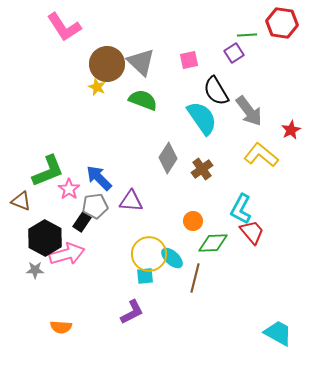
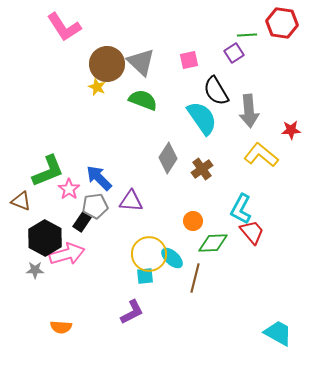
gray arrow: rotated 32 degrees clockwise
red star: rotated 24 degrees clockwise
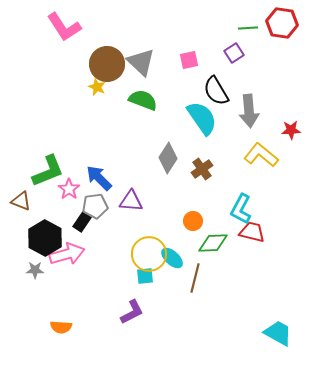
green line: moved 1 px right, 7 px up
red trapezoid: rotated 36 degrees counterclockwise
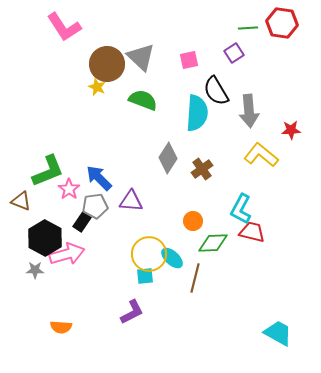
gray triangle: moved 5 px up
cyan semicircle: moved 5 px left, 5 px up; rotated 39 degrees clockwise
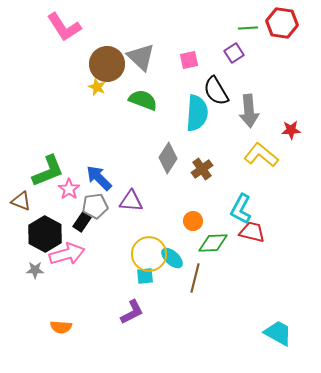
black hexagon: moved 4 px up
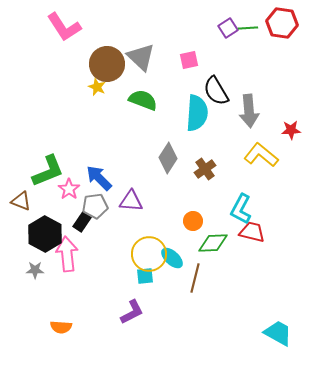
purple square: moved 6 px left, 25 px up
brown cross: moved 3 px right
pink arrow: rotated 80 degrees counterclockwise
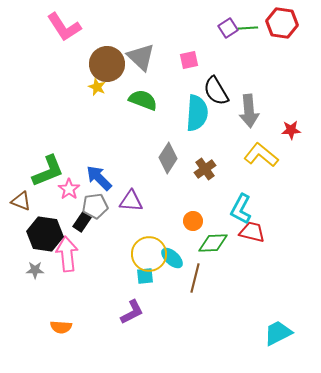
black hexagon: rotated 20 degrees counterclockwise
cyan trapezoid: rotated 56 degrees counterclockwise
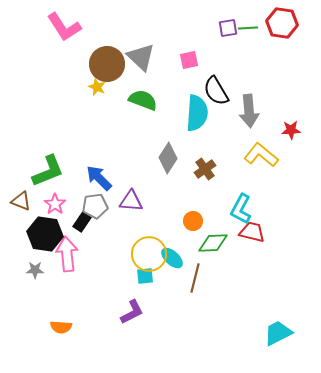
purple square: rotated 24 degrees clockwise
pink star: moved 14 px left, 15 px down
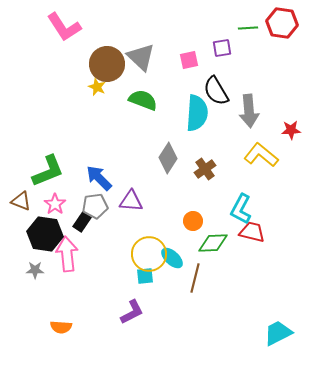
purple square: moved 6 px left, 20 px down
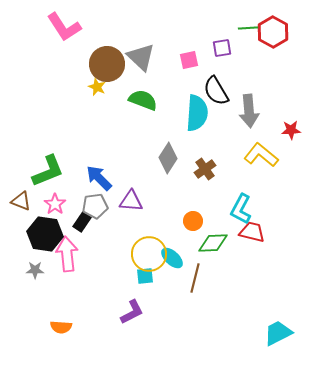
red hexagon: moved 9 px left, 9 px down; rotated 20 degrees clockwise
